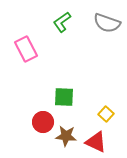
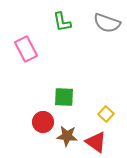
green L-shape: rotated 65 degrees counterclockwise
brown star: moved 1 px right
red triangle: rotated 10 degrees clockwise
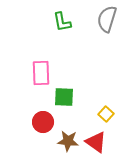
gray semicircle: moved 4 px up; rotated 88 degrees clockwise
pink rectangle: moved 15 px right, 24 px down; rotated 25 degrees clockwise
brown star: moved 1 px right, 5 px down
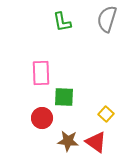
red circle: moved 1 px left, 4 px up
